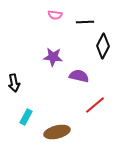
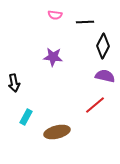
purple semicircle: moved 26 px right
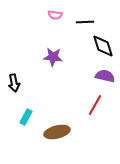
black diamond: rotated 45 degrees counterclockwise
red line: rotated 20 degrees counterclockwise
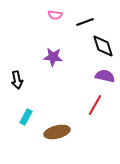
black line: rotated 18 degrees counterclockwise
black arrow: moved 3 px right, 3 px up
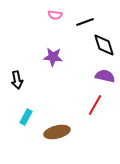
black diamond: moved 1 px right, 1 px up
